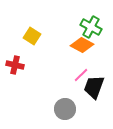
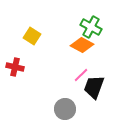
red cross: moved 2 px down
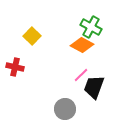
yellow square: rotated 12 degrees clockwise
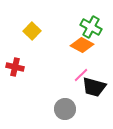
yellow square: moved 5 px up
black trapezoid: rotated 95 degrees counterclockwise
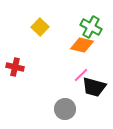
yellow square: moved 8 px right, 4 px up
orange diamond: rotated 15 degrees counterclockwise
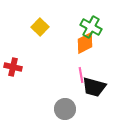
orange diamond: moved 3 px right, 2 px up; rotated 40 degrees counterclockwise
red cross: moved 2 px left
pink line: rotated 56 degrees counterclockwise
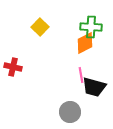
green cross: rotated 25 degrees counterclockwise
gray circle: moved 5 px right, 3 px down
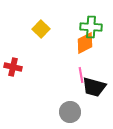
yellow square: moved 1 px right, 2 px down
